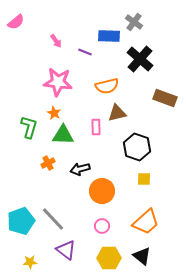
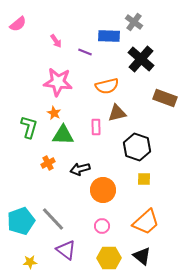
pink semicircle: moved 2 px right, 2 px down
black cross: moved 1 px right
orange circle: moved 1 px right, 1 px up
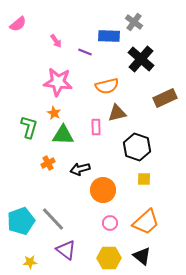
brown rectangle: rotated 45 degrees counterclockwise
pink circle: moved 8 px right, 3 px up
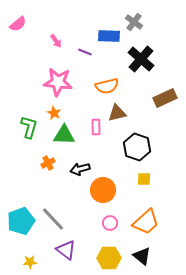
green triangle: moved 1 px right
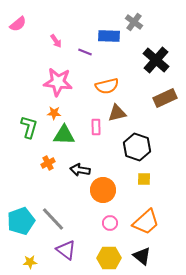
black cross: moved 15 px right, 1 px down
orange star: rotated 24 degrees counterclockwise
black arrow: moved 1 px down; rotated 24 degrees clockwise
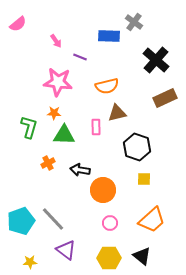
purple line: moved 5 px left, 5 px down
orange trapezoid: moved 6 px right, 2 px up
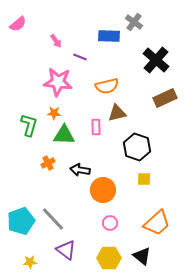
green L-shape: moved 2 px up
orange trapezoid: moved 5 px right, 3 px down
